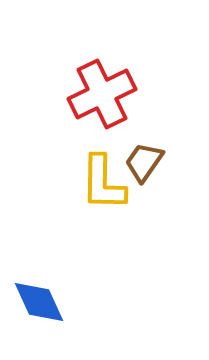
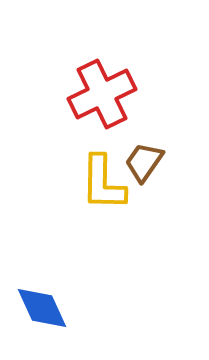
blue diamond: moved 3 px right, 6 px down
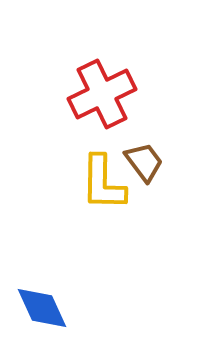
brown trapezoid: rotated 108 degrees clockwise
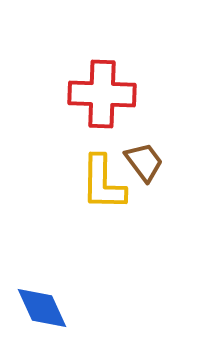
red cross: rotated 28 degrees clockwise
